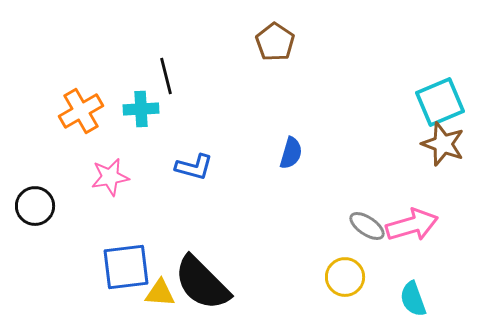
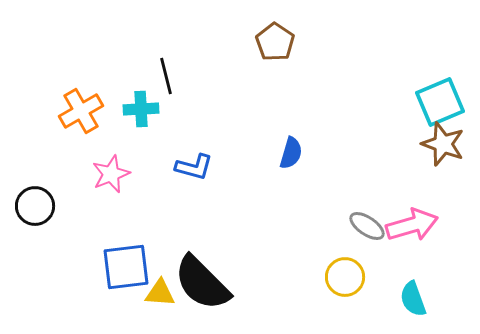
pink star: moved 1 px right, 3 px up; rotated 12 degrees counterclockwise
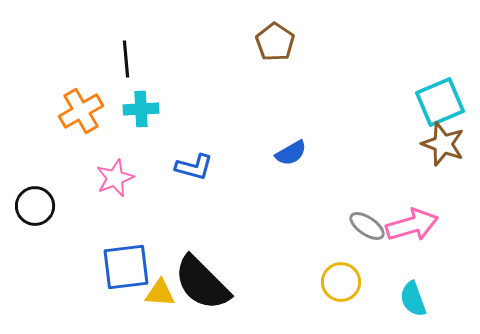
black line: moved 40 px left, 17 px up; rotated 9 degrees clockwise
blue semicircle: rotated 44 degrees clockwise
pink star: moved 4 px right, 4 px down
yellow circle: moved 4 px left, 5 px down
